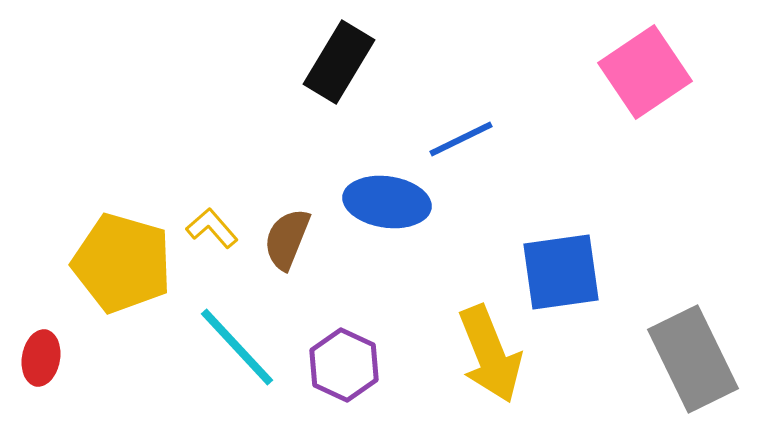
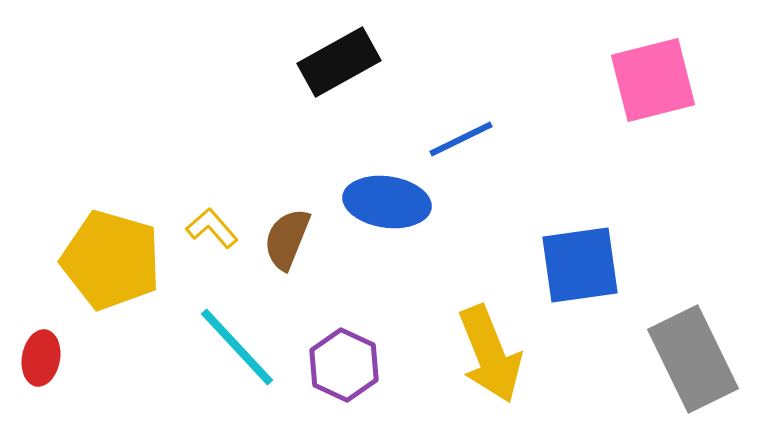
black rectangle: rotated 30 degrees clockwise
pink square: moved 8 px right, 8 px down; rotated 20 degrees clockwise
yellow pentagon: moved 11 px left, 3 px up
blue square: moved 19 px right, 7 px up
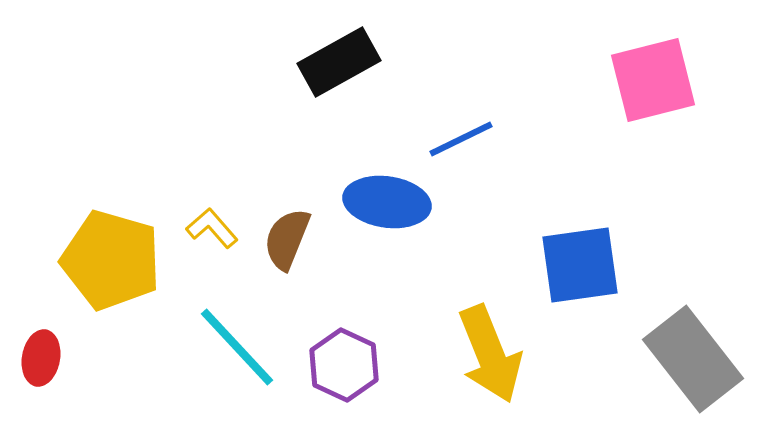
gray rectangle: rotated 12 degrees counterclockwise
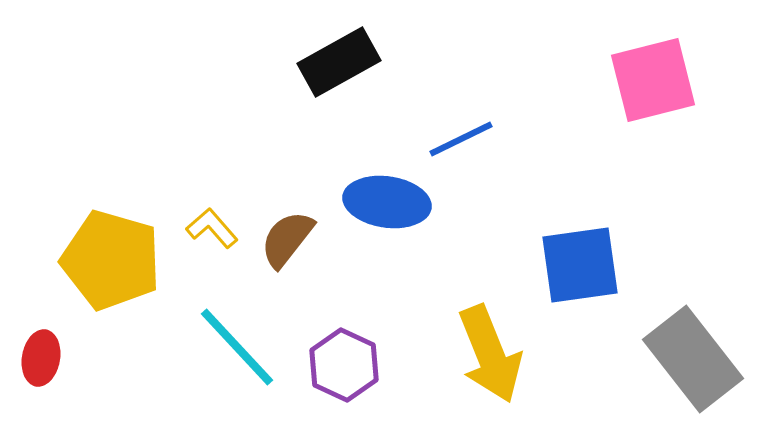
brown semicircle: rotated 16 degrees clockwise
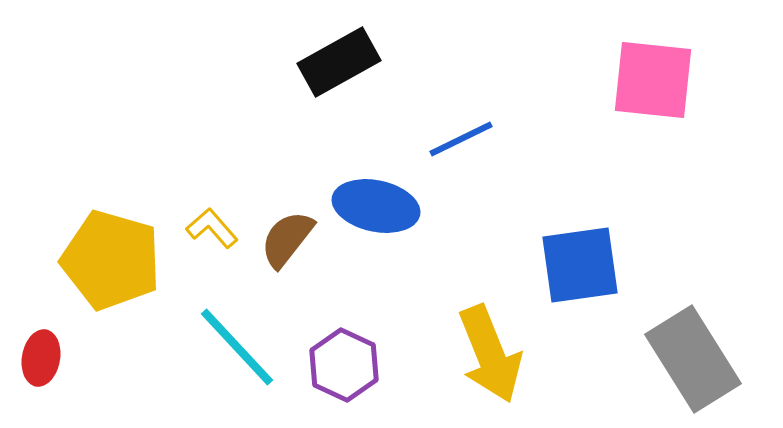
pink square: rotated 20 degrees clockwise
blue ellipse: moved 11 px left, 4 px down; rotated 4 degrees clockwise
gray rectangle: rotated 6 degrees clockwise
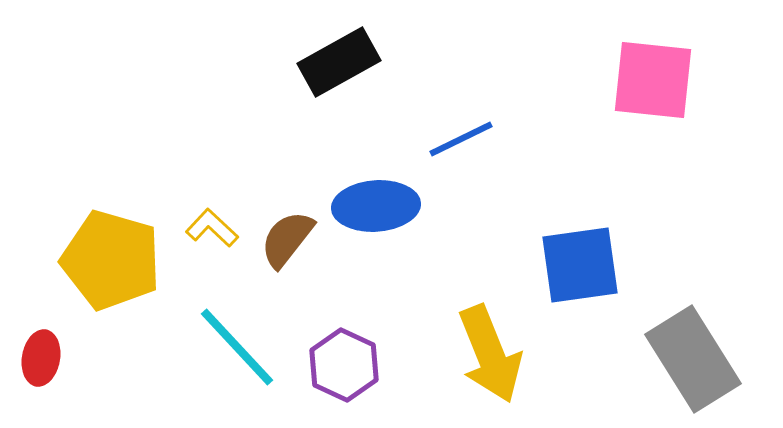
blue ellipse: rotated 16 degrees counterclockwise
yellow L-shape: rotated 6 degrees counterclockwise
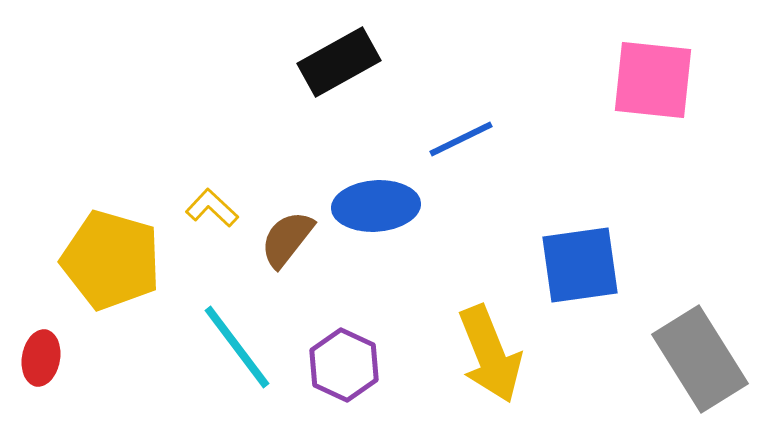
yellow L-shape: moved 20 px up
cyan line: rotated 6 degrees clockwise
gray rectangle: moved 7 px right
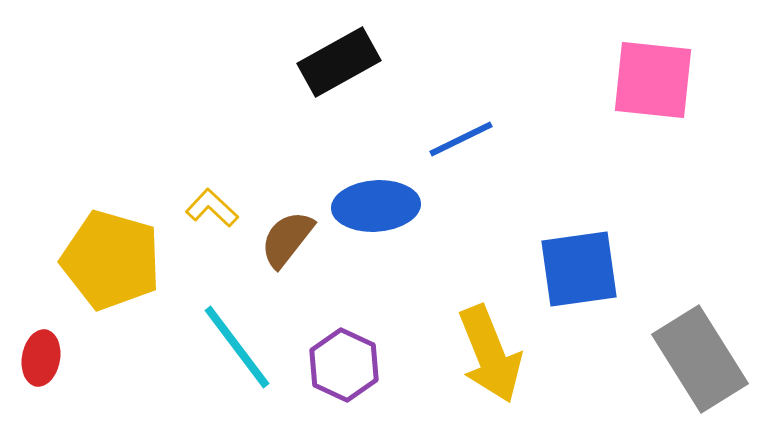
blue square: moved 1 px left, 4 px down
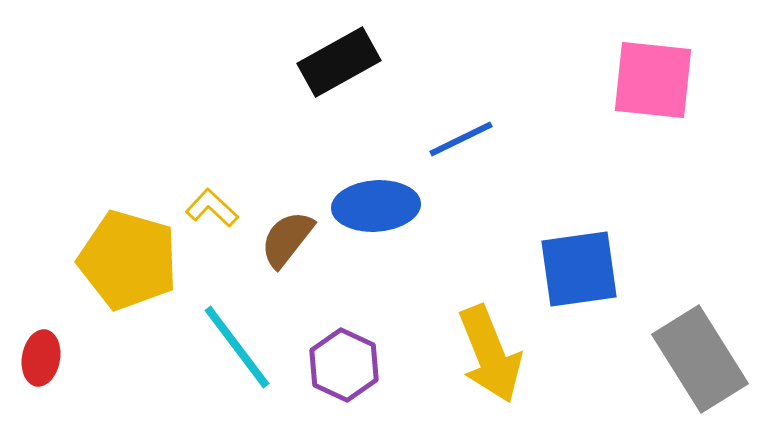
yellow pentagon: moved 17 px right
